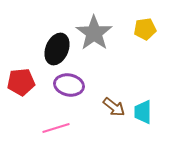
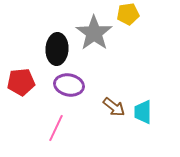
yellow pentagon: moved 17 px left, 15 px up
black ellipse: rotated 20 degrees counterclockwise
pink line: rotated 48 degrees counterclockwise
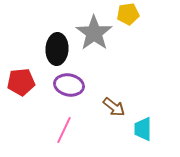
cyan trapezoid: moved 17 px down
pink line: moved 8 px right, 2 px down
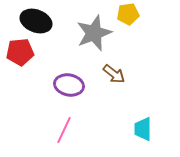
gray star: rotated 15 degrees clockwise
black ellipse: moved 21 px left, 28 px up; rotated 72 degrees counterclockwise
red pentagon: moved 1 px left, 30 px up
brown arrow: moved 33 px up
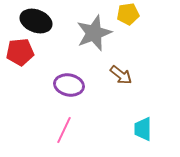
brown arrow: moved 7 px right, 1 px down
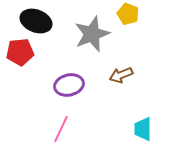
yellow pentagon: rotated 30 degrees clockwise
gray star: moved 2 px left, 1 px down
brown arrow: rotated 120 degrees clockwise
purple ellipse: rotated 24 degrees counterclockwise
pink line: moved 3 px left, 1 px up
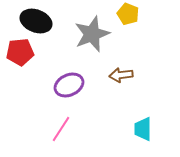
brown arrow: rotated 15 degrees clockwise
purple ellipse: rotated 12 degrees counterclockwise
pink line: rotated 8 degrees clockwise
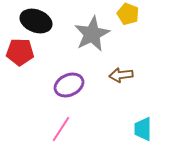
gray star: rotated 6 degrees counterclockwise
red pentagon: rotated 8 degrees clockwise
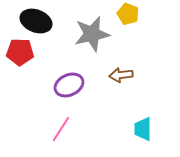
gray star: rotated 15 degrees clockwise
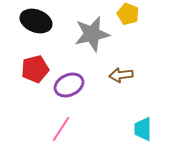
red pentagon: moved 15 px right, 17 px down; rotated 16 degrees counterclockwise
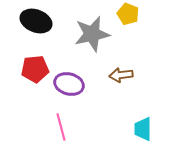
red pentagon: rotated 8 degrees clockwise
purple ellipse: moved 1 px up; rotated 40 degrees clockwise
pink line: moved 2 px up; rotated 48 degrees counterclockwise
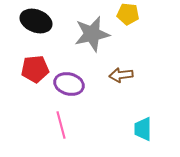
yellow pentagon: rotated 15 degrees counterclockwise
pink line: moved 2 px up
